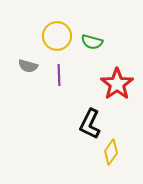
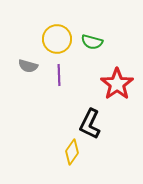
yellow circle: moved 3 px down
yellow diamond: moved 39 px left
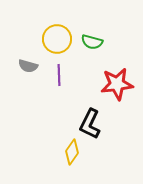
red star: rotated 28 degrees clockwise
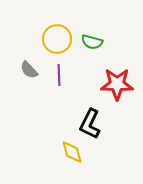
gray semicircle: moved 1 px right, 4 px down; rotated 30 degrees clockwise
red star: rotated 8 degrees clockwise
yellow diamond: rotated 50 degrees counterclockwise
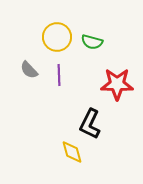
yellow circle: moved 2 px up
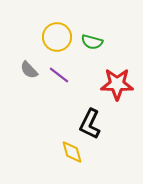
purple line: rotated 50 degrees counterclockwise
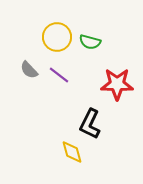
green semicircle: moved 2 px left
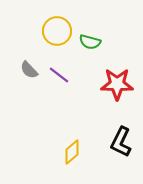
yellow circle: moved 6 px up
black L-shape: moved 31 px right, 18 px down
yellow diamond: rotated 65 degrees clockwise
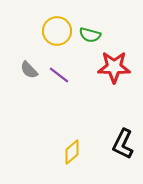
green semicircle: moved 7 px up
red star: moved 3 px left, 17 px up
black L-shape: moved 2 px right, 2 px down
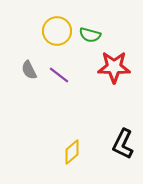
gray semicircle: rotated 18 degrees clockwise
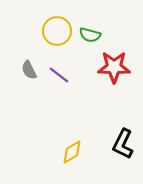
yellow diamond: rotated 10 degrees clockwise
